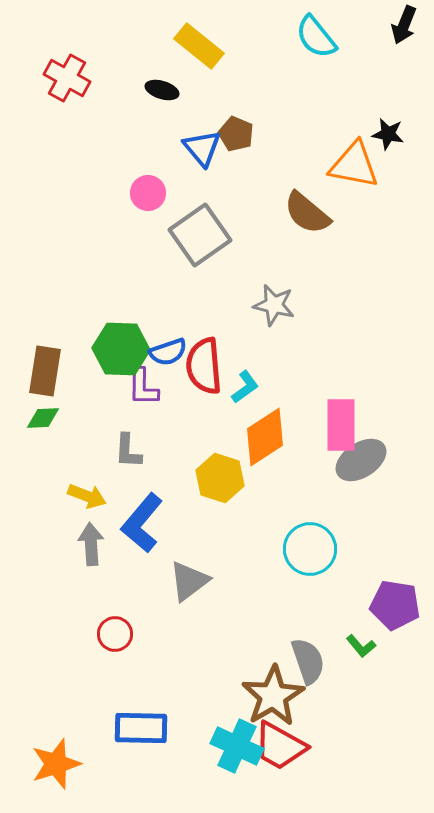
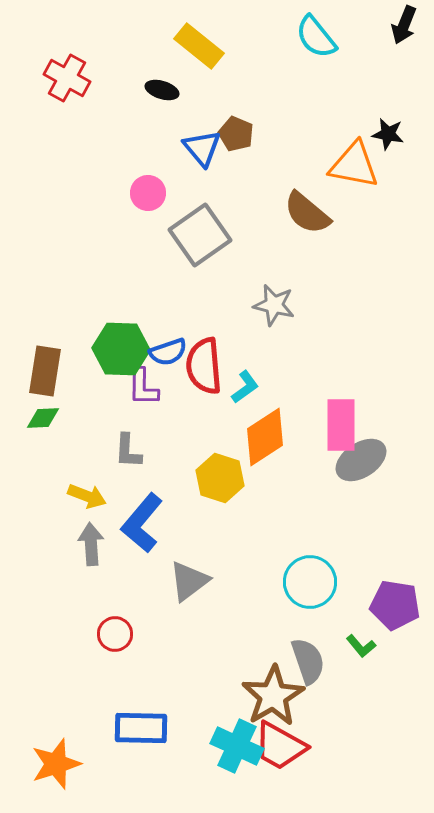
cyan circle: moved 33 px down
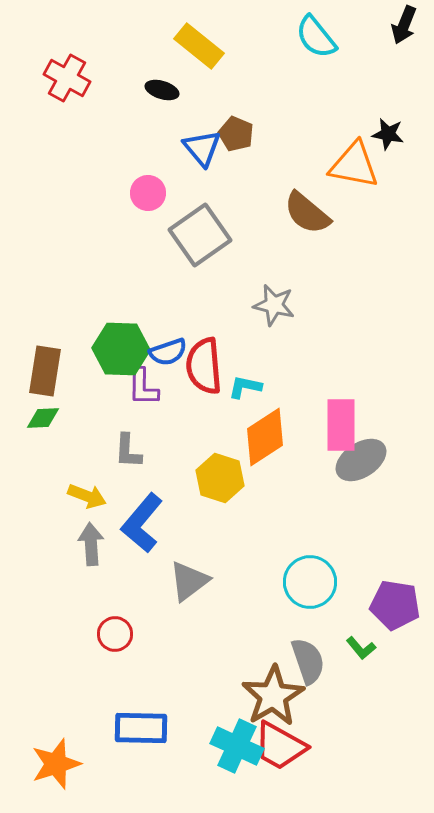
cyan L-shape: rotated 132 degrees counterclockwise
green L-shape: moved 2 px down
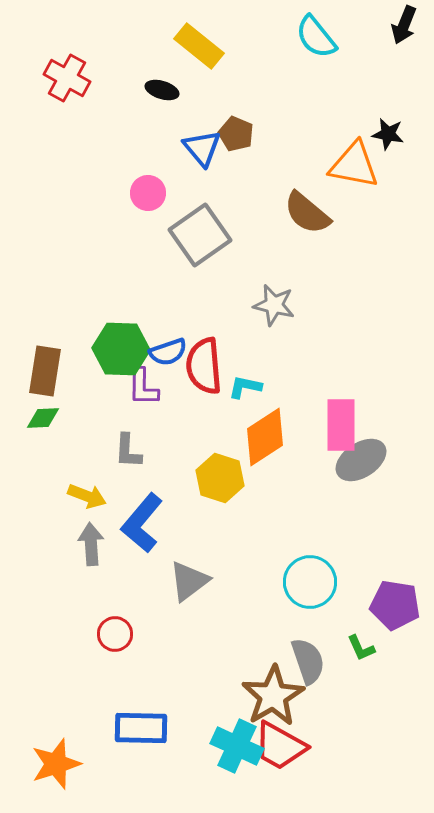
green L-shape: rotated 16 degrees clockwise
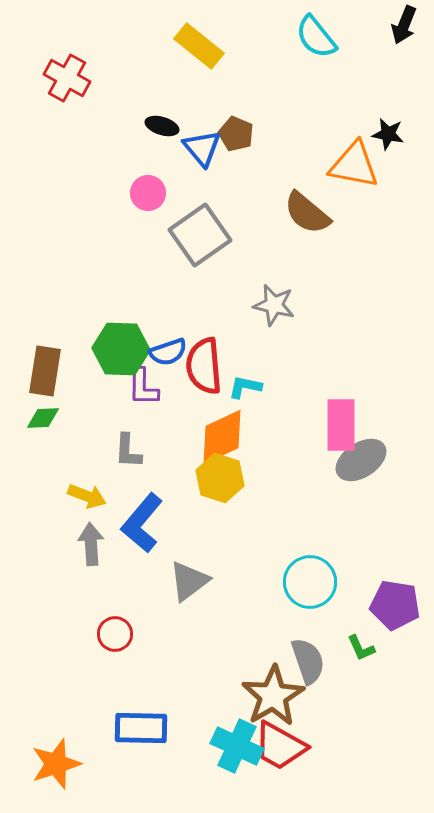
black ellipse: moved 36 px down
orange diamond: moved 43 px left; rotated 8 degrees clockwise
